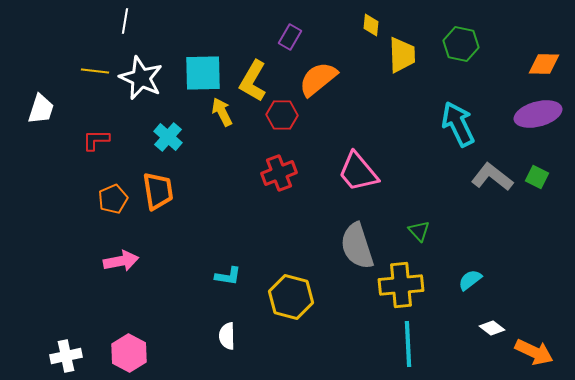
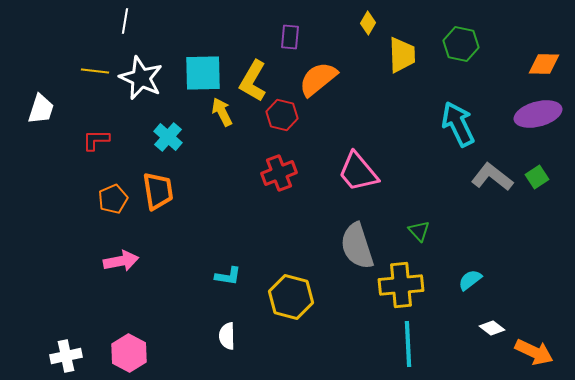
yellow diamond: moved 3 px left, 2 px up; rotated 25 degrees clockwise
purple rectangle: rotated 25 degrees counterclockwise
red hexagon: rotated 12 degrees clockwise
green square: rotated 30 degrees clockwise
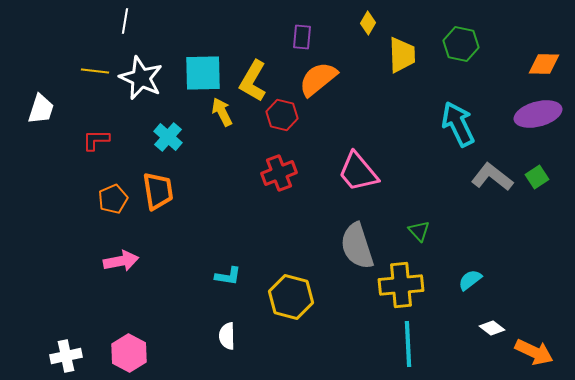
purple rectangle: moved 12 px right
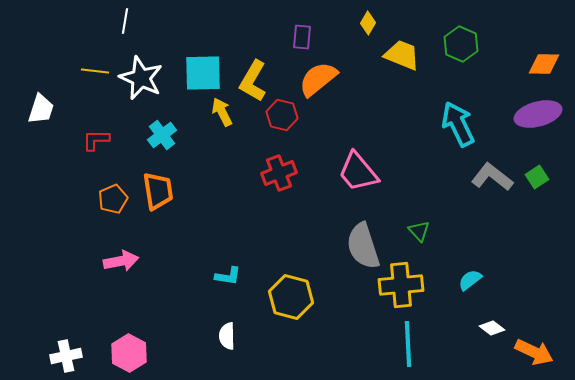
green hexagon: rotated 12 degrees clockwise
yellow trapezoid: rotated 66 degrees counterclockwise
cyan cross: moved 6 px left, 2 px up; rotated 12 degrees clockwise
gray semicircle: moved 6 px right
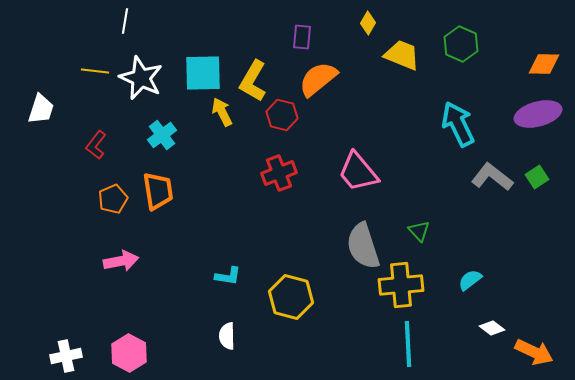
red L-shape: moved 5 px down; rotated 52 degrees counterclockwise
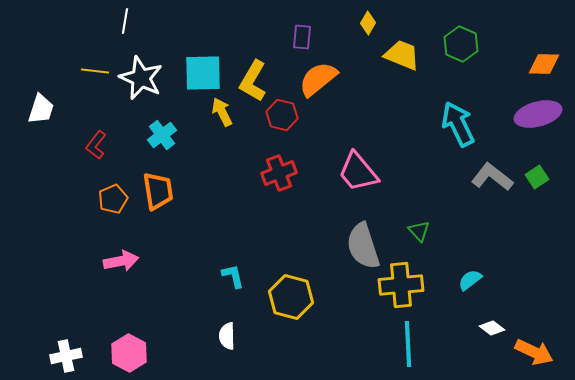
cyan L-shape: moved 5 px right; rotated 112 degrees counterclockwise
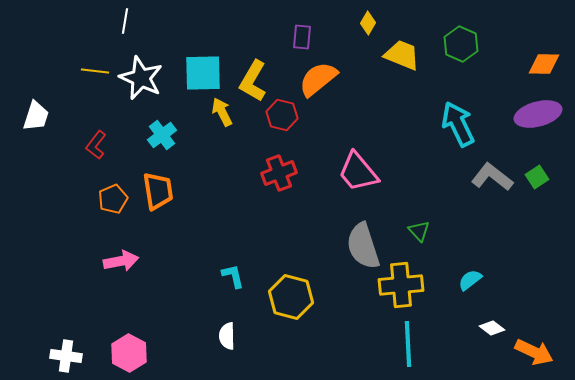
white trapezoid: moved 5 px left, 7 px down
white cross: rotated 20 degrees clockwise
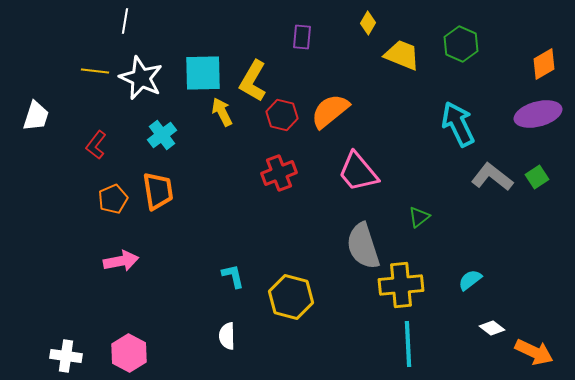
orange diamond: rotated 32 degrees counterclockwise
orange semicircle: moved 12 px right, 32 px down
green triangle: moved 14 px up; rotated 35 degrees clockwise
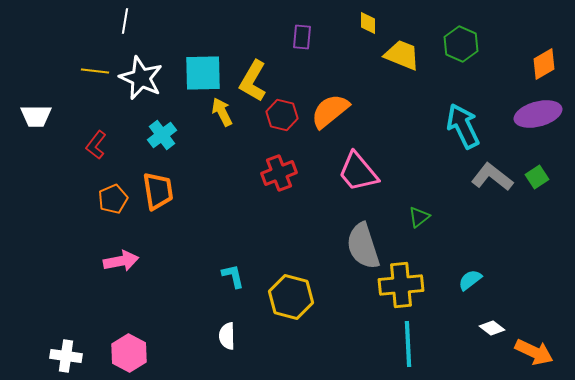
yellow diamond: rotated 30 degrees counterclockwise
white trapezoid: rotated 72 degrees clockwise
cyan arrow: moved 5 px right, 2 px down
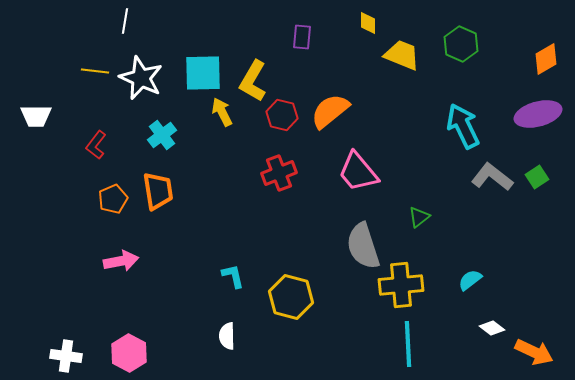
orange diamond: moved 2 px right, 5 px up
